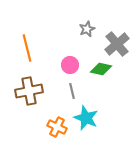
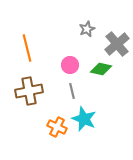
cyan star: moved 2 px left, 1 px down
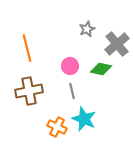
pink circle: moved 1 px down
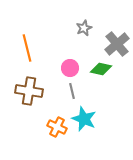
gray star: moved 3 px left, 1 px up
pink circle: moved 2 px down
brown cross: rotated 20 degrees clockwise
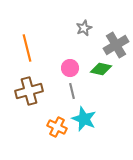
gray cross: moved 1 px left, 1 px down; rotated 10 degrees clockwise
brown cross: rotated 24 degrees counterclockwise
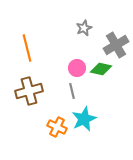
pink circle: moved 7 px right
cyan star: rotated 25 degrees clockwise
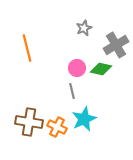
brown cross: moved 31 px down; rotated 24 degrees clockwise
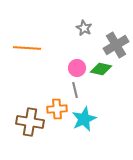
gray star: rotated 21 degrees counterclockwise
orange line: rotated 72 degrees counterclockwise
gray line: moved 3 px right, 1 px up
brown cross: moved 1 px right
orange cross: moved 18 px up; rotated 30 degrees counterclockwise
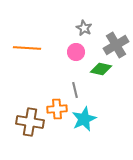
pink circle: moved 1 px left, 16 px up
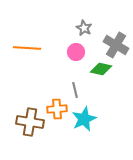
gray cross: rotated 30 degrees counterclockwise
